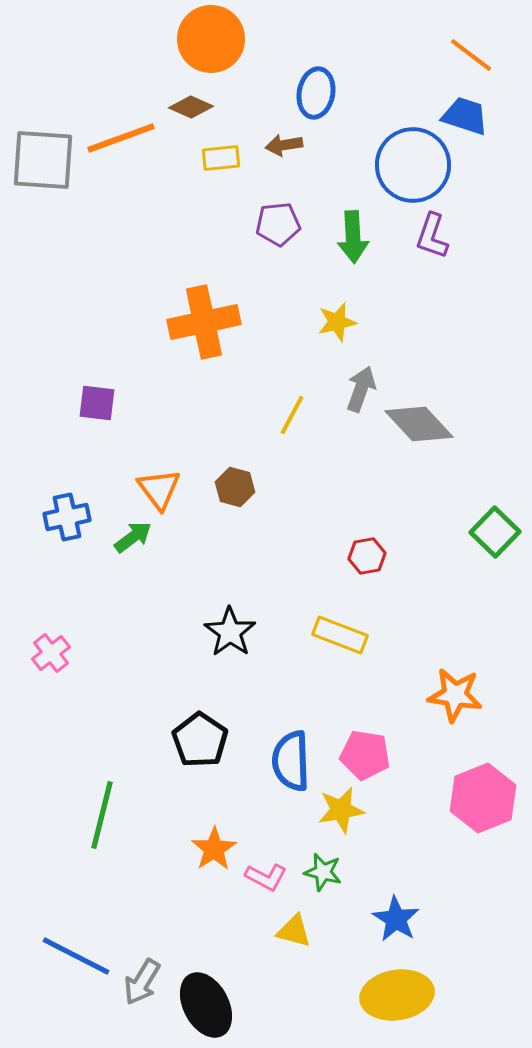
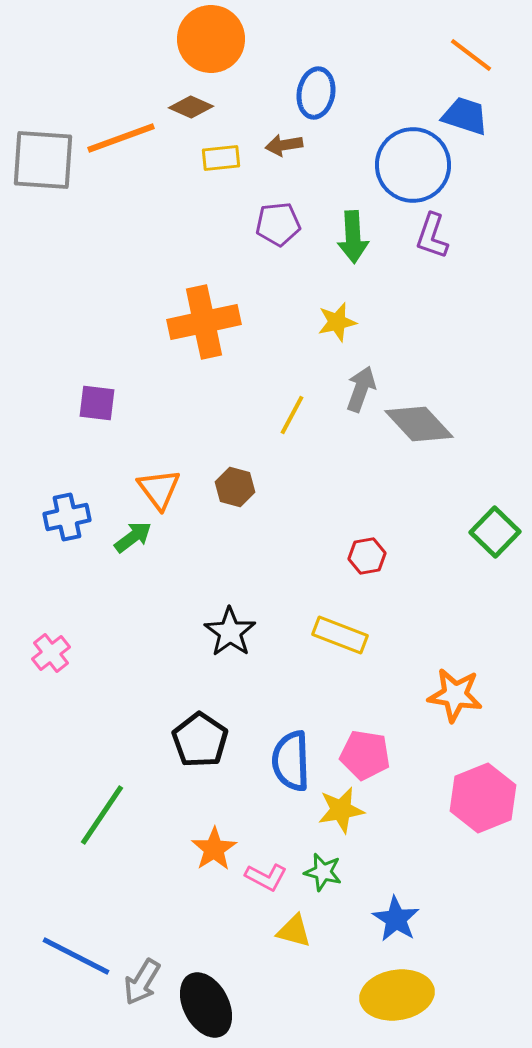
green line at (102, 815): rotated 20 degrees clockwise
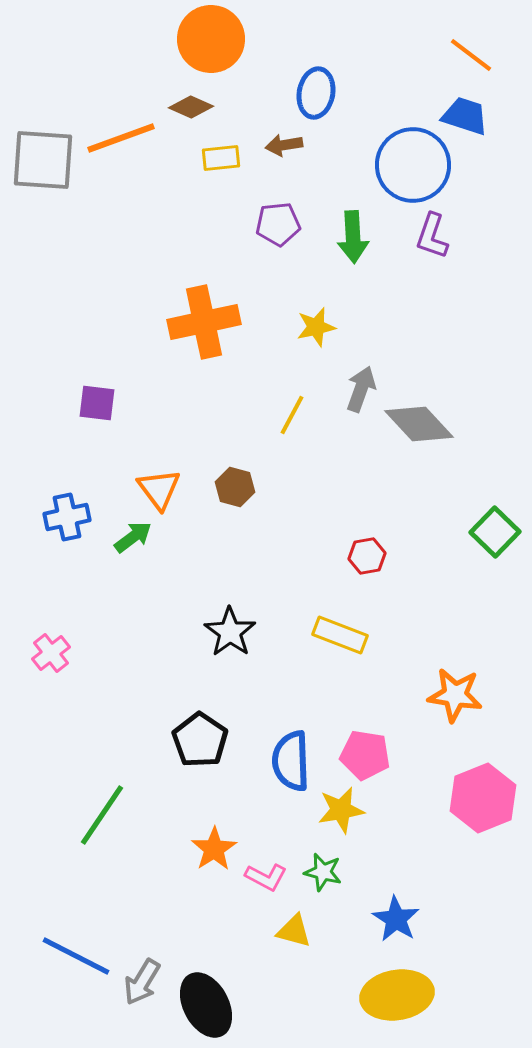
yellow star at (337, 322): moved 21 px left, 5 px down
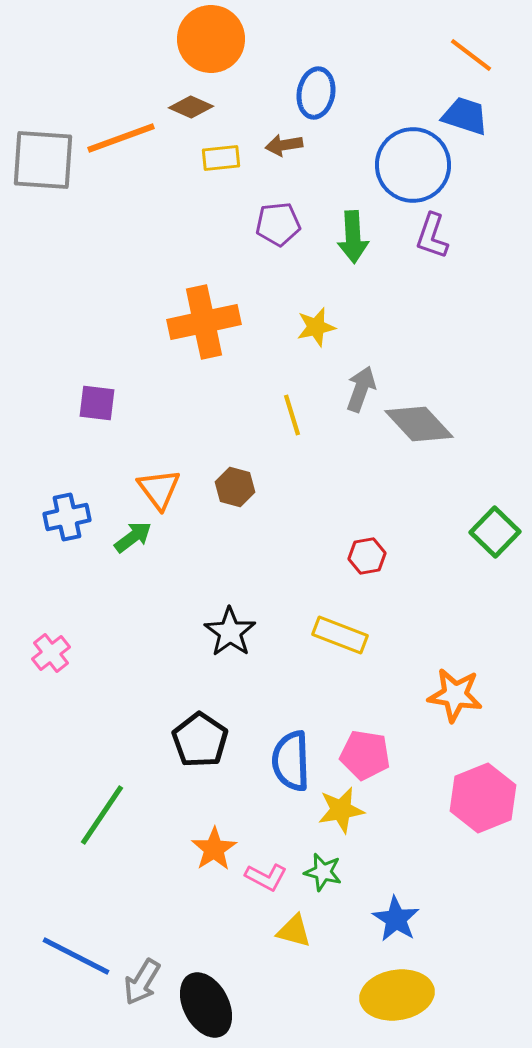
yellow line at (292, 415): rotated 45 degrees counterclockwise
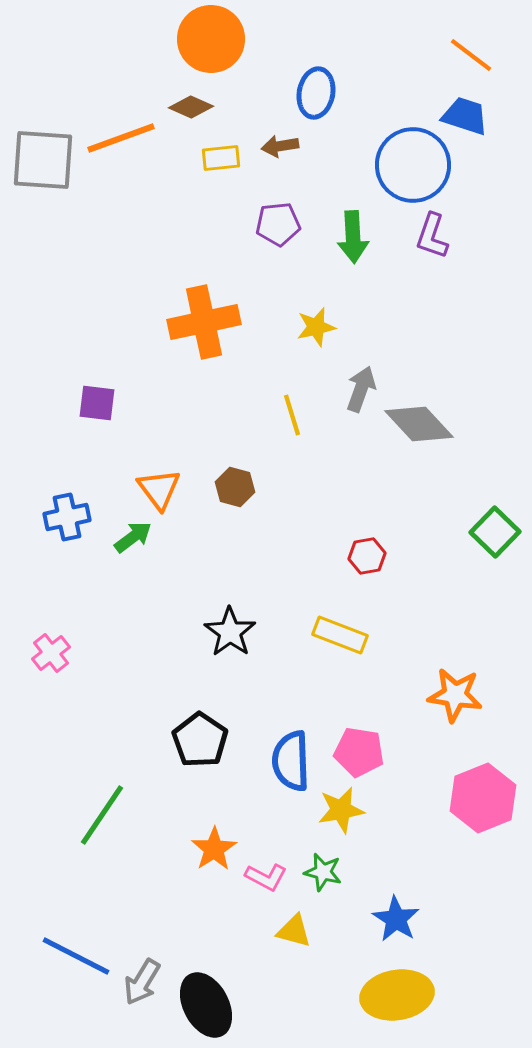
brown arrow at (284, 145): moved 4 px left, 1 px down
pink pentagon at (365, 755): moved 6 px left, 3 px up
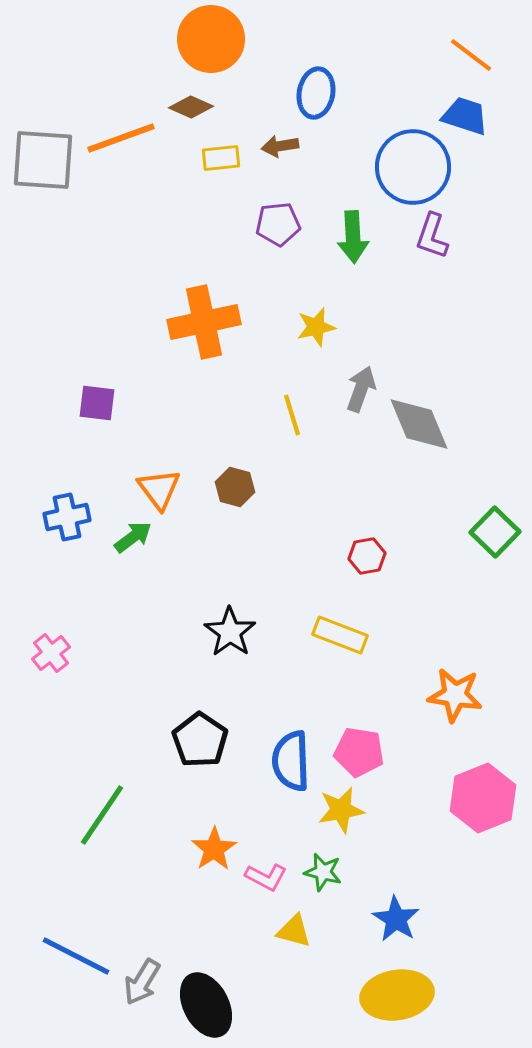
blue circle at (413, 165): moved 2 px down
gray diamond at (419, 424): rotated 20 degrees clockwise
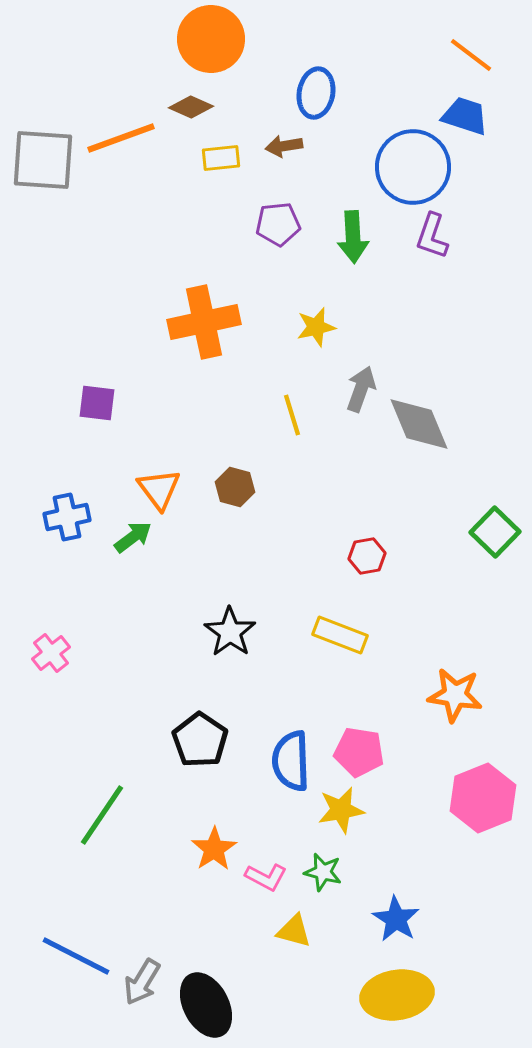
brown arrow at (280, 146): moved 4 px right
